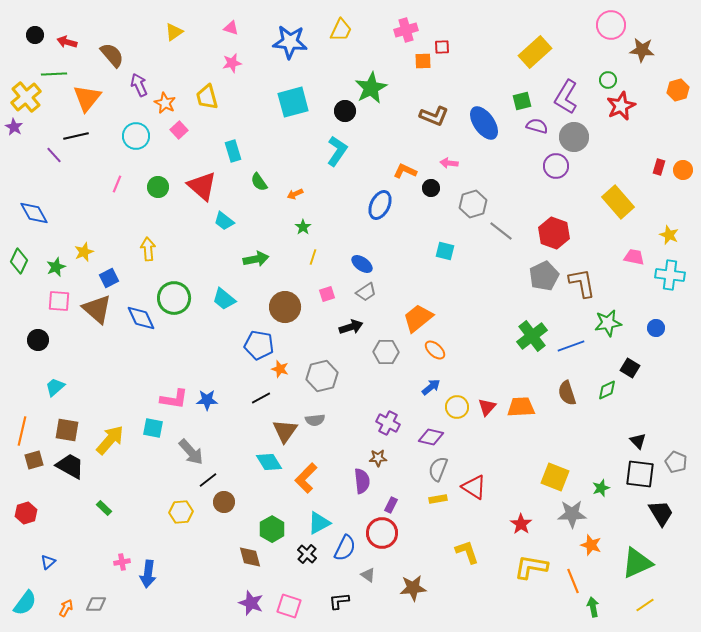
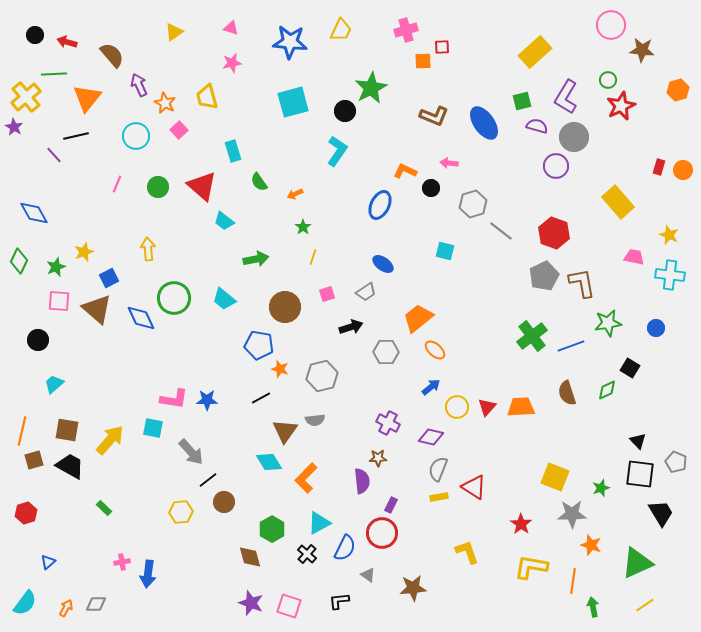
blue ellipse at (362, 264): moved 21 px right
cyan trapezoid at (55, 387): moved 1 px left, 3 px up
yellow rectangle at (438, 499): moved 1 px right, 2 px up
orange line at (573, 581): rotated 30 degrees clockwise
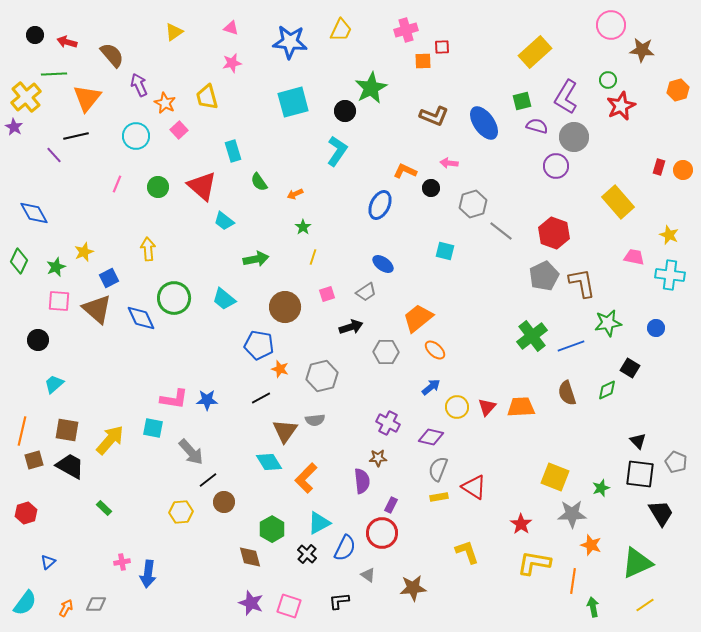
yellow L-shape at (531, 567): moved 3 px right, 4 px up
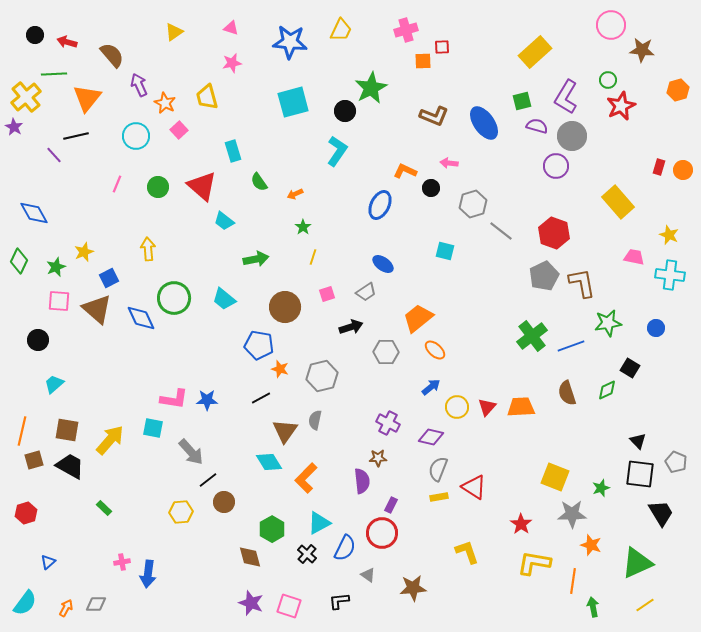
gray circle at (574, 137): moved 2 px left, 1 px up
gray semicircle at (315, 420): rotated 108 degrees clockwise
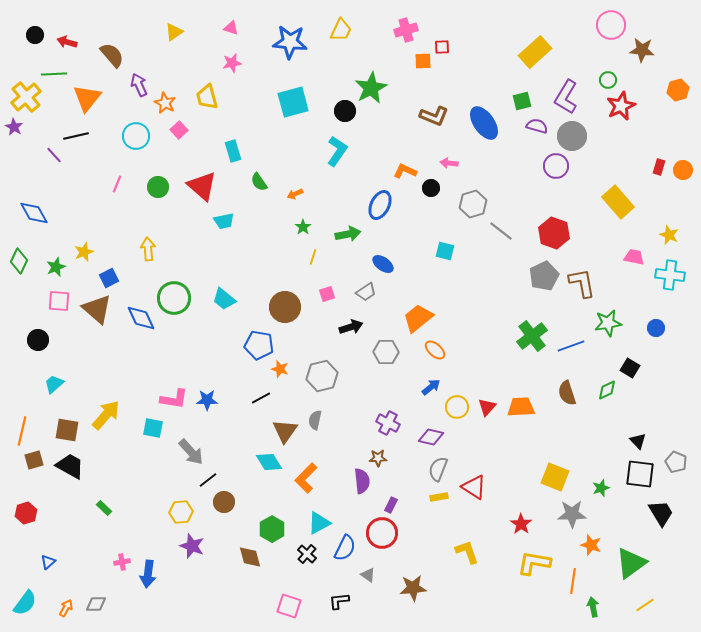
cyan trapezoid at (224, 221): rotated 50 degrees counterclockwise
green arrow at (256, 259): moved 92 px right, 25 px up
yellow arrow at (110, 440): moved 4 px left, 25 px up
green triangle at (637, 563): moved 6 px left; rotated 12 degrees counterclockwise
purple star at (251, 603): moved 59 px left, 57 px up
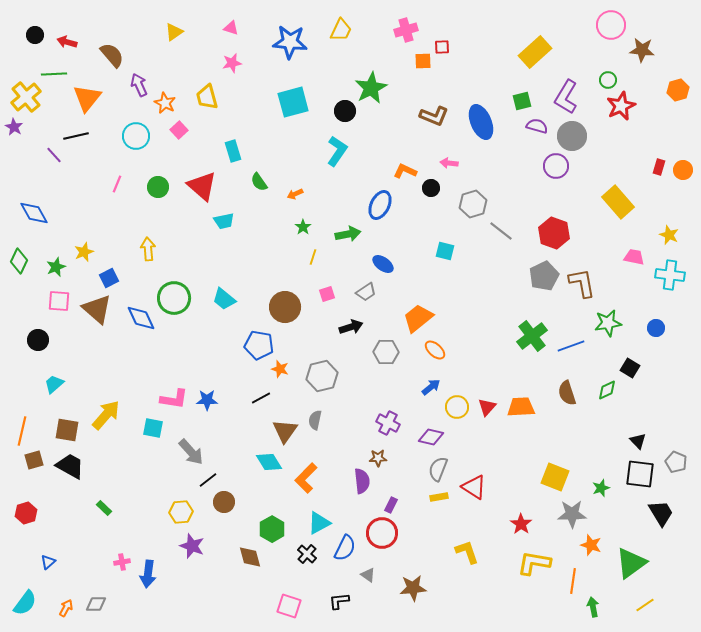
blue ellipse at (484, 123): moved 3 px left, 1 px up; rotated 12 degrees clockwise
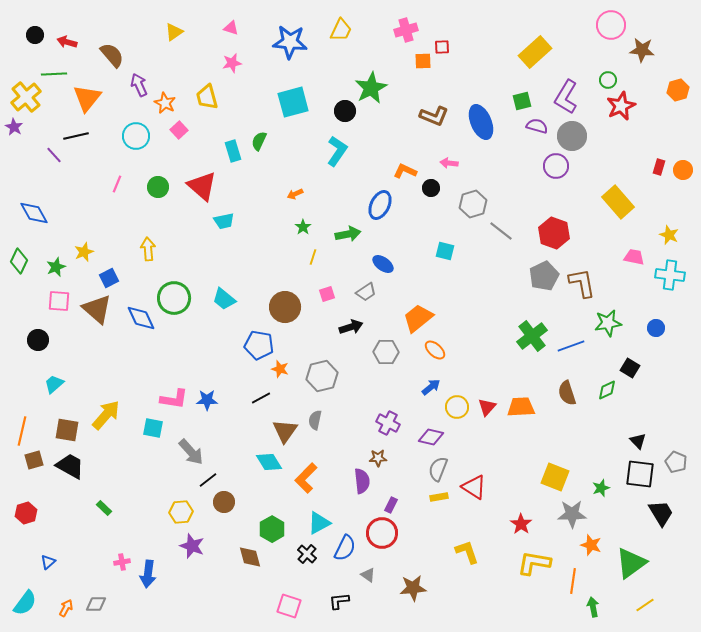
green semicircle at (259, 182): moved 41 px up; rotated 60 degrees clockwise
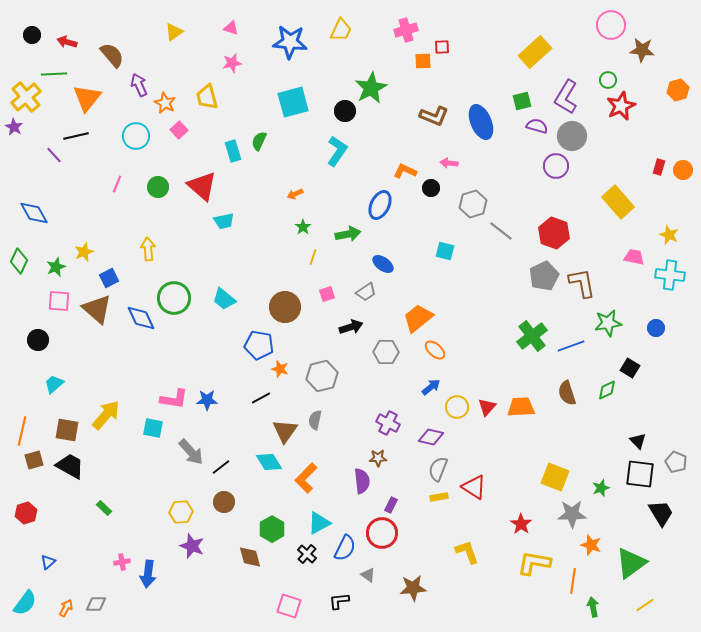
black circle at (35, 35): moved 3 px left
black line at (208, 480): moved 13 px right, 13 px up
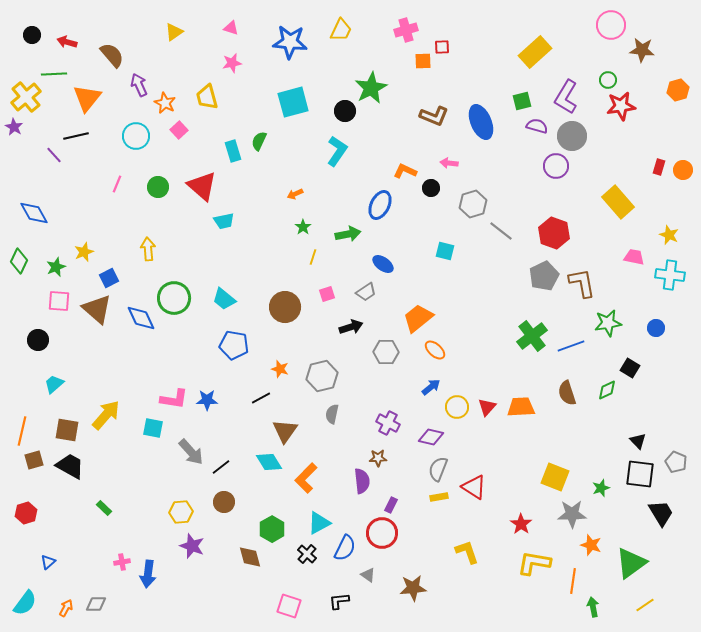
red star at (621, 106): rotated 16 degrees clockwise
blue pentagon at (259, 345): moved 25 px left
gray semicircle at (315, 420): moved 17 px right, 6 px up
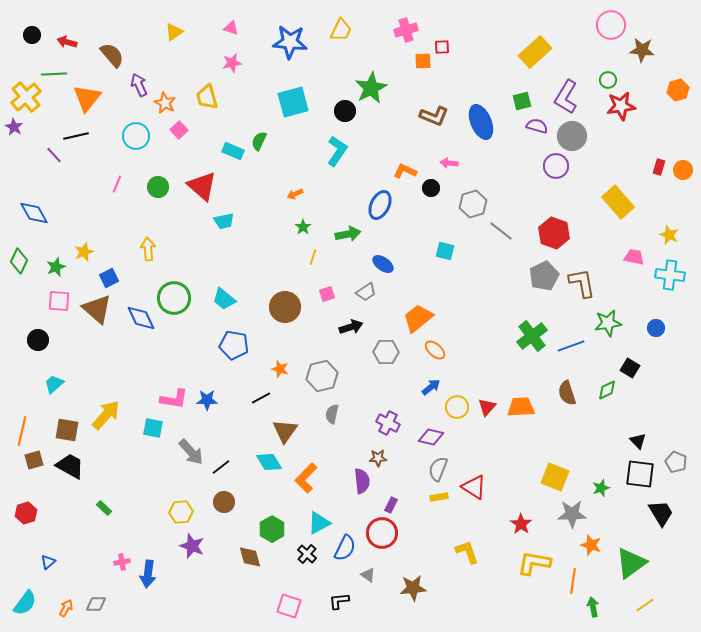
cyan rectangle at (233, 151): rotated 50 degrees counterclockwise
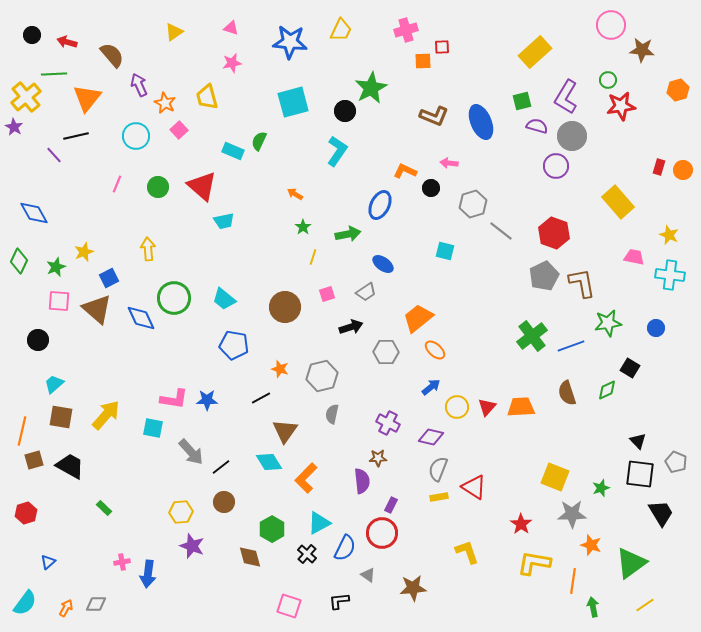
orange arrow at (295, 194): rotated 56 degrees clockwise
brown square at (67, 430): moved 6 px left, 13 px up
